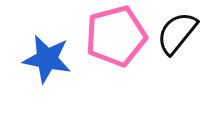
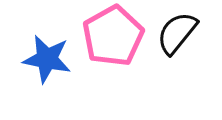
pink pentagon: moved 3 px left; rotated 14 degrees counterclockwise
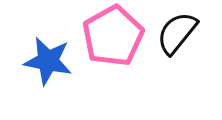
blue star: moved 1 px right, 2 px down
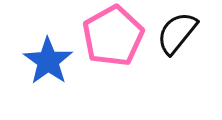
blue star: rotated 24 degrees clockwise
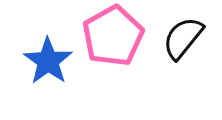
black semicircle: moved 6 px right, 5 px down
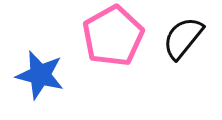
blue star: moved 8 px left, 14 px down; rotated 21 degrees counterclockwise
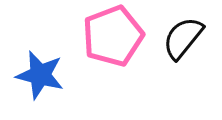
pink pentagon: rotated 8 degrees clockwise
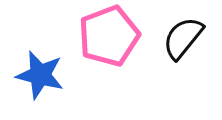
pink pentagon: moved 4 px left
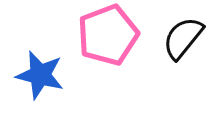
pink pentagon: moved 1 px left, 1 px up
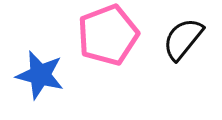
black semicircle: moved 1 px down
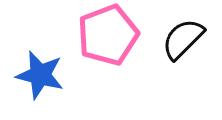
black semicircle: rotated 6 degrees clockwise
